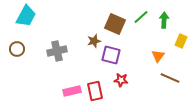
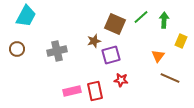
purple square: rotated 30 degrees counterclockwise
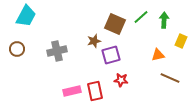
orange triangle: moved 1 px up; rotated 40 degrees clockwise
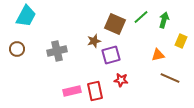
green arrow: rotated 14 degrees clockwise
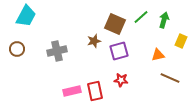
purple square: moved 8 px right, 4 px up
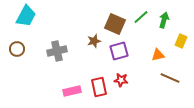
red rectangle: moved 4 px right, 4 px up
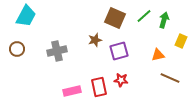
green line: moved 3 px right, 1 px up
brown square: moved 6 px up
brown star: moved 1 px right, 1 px up
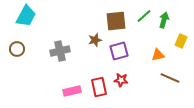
brown square: moved 1 px right, 3 px down; rotated 30 degrees counterclockwise
gray cross: moved 3 px right
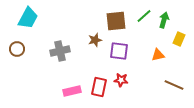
cyan trapezoid: moved 2 px right, 2 px down
yellow rectangle: moved 2 px left, 2 px up
purple square: rotated 24 degrees clockwise
brown line: moved 4 px right, 7 px down
red rectangle: rotated 24 degrees clockwise
